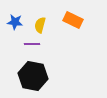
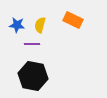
blue star: moved 2 px right, 3 px down
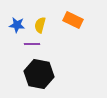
black hexagon: moved 6 px right, 2 px up
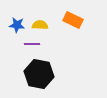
yellow semicircle: rotated 77 degrees clockwise
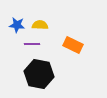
orange rectangle: moved 25 px down
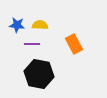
orange rectangle: moved 1 px right, 1 px up; rotated 36 degrees clockwise
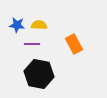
yellow semicircle: moved 1 px left
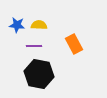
purple line: moved 2 px right, 2 px down
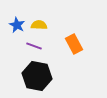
blue star: rotated 21 degrees clockwise
purple line: rotated 21 degrees clockwise
black hexagon: moved 2 px left, 2 px down
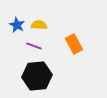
black hexagon: rotated 16 degrees counterclockwise
